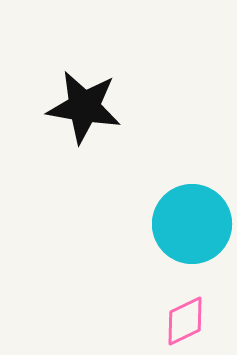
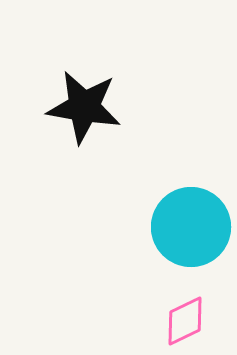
cyan circle: moved 1 px left, 3 px down
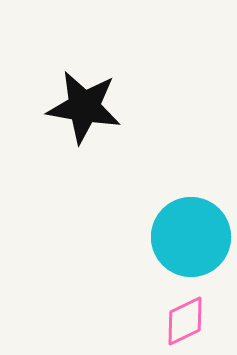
cyan circle: moved 10 px down
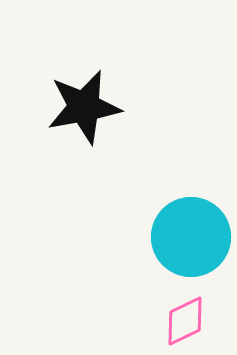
black star: rotated 20 degrees counterclockwise
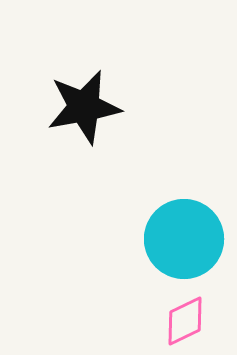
cyan circle: moved 7 px left, 2 px down
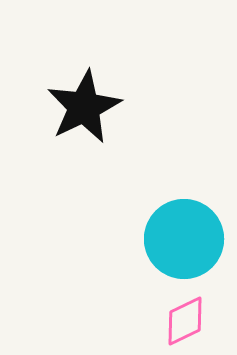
black star: rotated 16 degrees counterclockwise
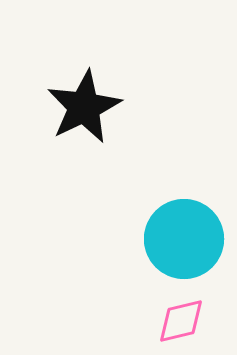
pink diamond: moved 4 px left; rotated 12 degrees clockwise
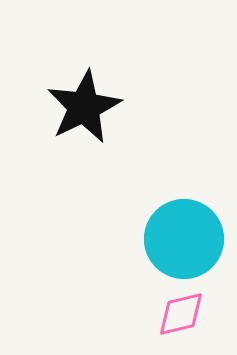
pink diamond: moved 7 px up
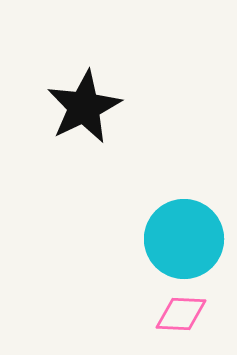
pink diamond: rotated 16 degrees clockwise
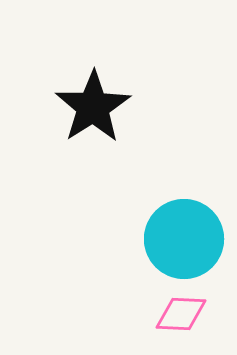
black star: moved 9 px right; rotated 6 degrees counterclockwise
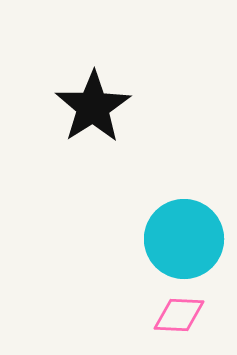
pink diamond: moved 2 px left, 1 px down
